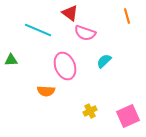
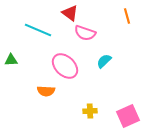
pink ellipse: rotated 24 degrees counterclockwise
yellow cross: rotated 24 degrees clockwise
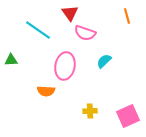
red triangle: rotated 18 degrees clockwise
cyan line: rotated 12 degrees clockwise
pink ellipse: rotated 56 degrees clockwise
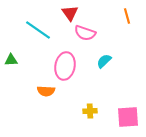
pink square: moved 1 px down; rotated 20 degrees clockwise
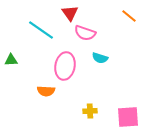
orange line: moved 2 px right; rotated 35 degrees counterclockwise
cyan line: moved 3 px right
cyan semicircle: moved 4 px left, 3 px up; rotated 119 degrees counterclockwise
